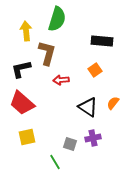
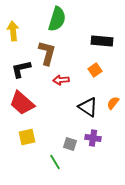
yellow arrow: moved 13 px left
purple cross: rotated 21 degrees clockwise
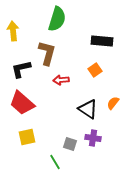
black triangle: moved 2 px down
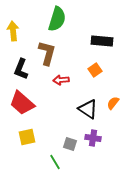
black L-shape: rotated 55 degrees counterclockwise
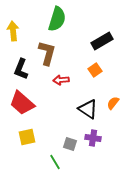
black rectangle: rotated 35 degrees counterclockwise
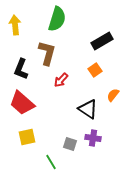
yellow arrow: moved 2 px right, 6 px up
red arrow: rotated 42 degrees counterclockwise
orange semicircle: moved 8 px up
green line: moved 4 px left
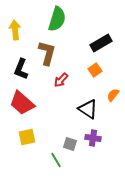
yellow arrow: moved 5 px down
black rectangle: moved 1 px left, 2 px down
green line: moved 5 px right, 2 px up
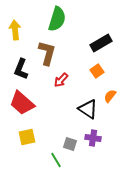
orange square: moved 2 px right, 1 px down
orange semicircle: moved 3 px left, 1 px down
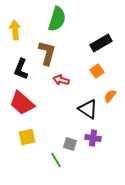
red arrow: rotated 63 degrees clockwise
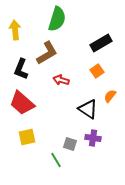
brown L-shape: rotated 45 degrees clockwise
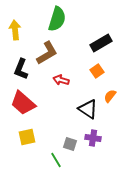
red trapezoid: moved 1 px right
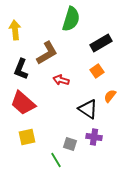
green semicircle: moved 14 px right
purple cross: moved 1 px right, 1 px up
